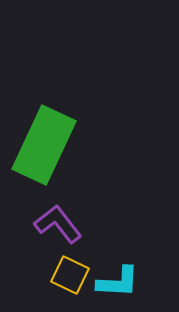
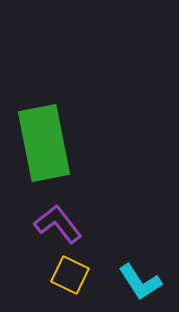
green rectangle: moved 2 px up; rotated 36 degrees counterclockwise
cyan L-shape: moved 22 px right; rotated 54 degrees clockwise
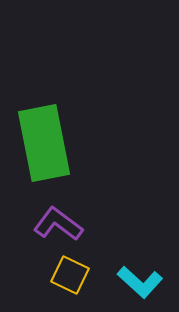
purple L-shape: rotated 15 degrees counterclockwise
cyan L-shape: rotated 15 degrees counterclockwise
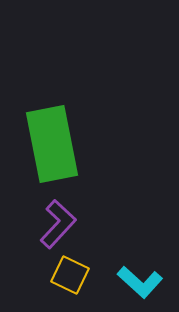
green rectangle: moved 8 px right, 1 px down
purple L-shape: rotated 96 degrees clockwise
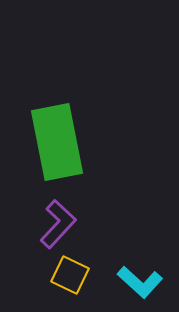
green rectangle: moved 5 px right, 2 px up
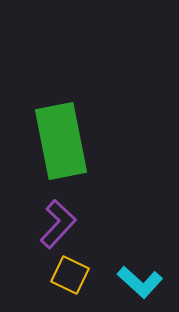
green rectangle: moved 4 px right, 1 px up
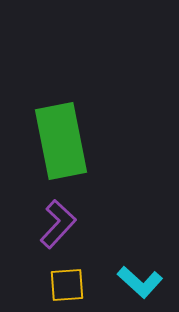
yellow square: moved 3 px left, 10 px down; rotated 30 degrees counterclockwise
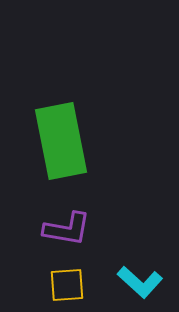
purple L-shape: moved 9 px right, 5 px down; rotated 57 degrees clockwise
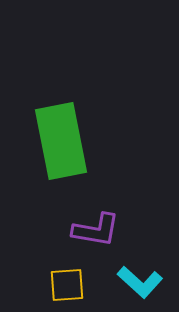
purple L-shape: moved 29 px right, 1 px down
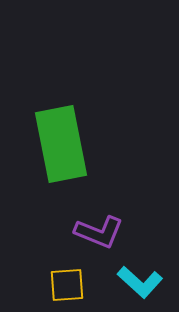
green rectangle: moved 3 px down
purple L-shape: moved 3 px right, 2 px down; rotated 12 degrees clockwise
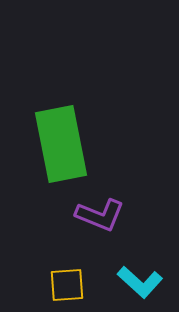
purple L-shape: moved 1 px right, 17 px up
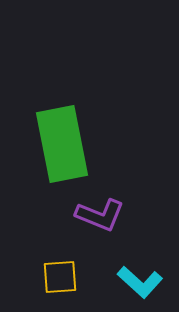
green rectangle: moved 1 px right
yellow square: moved 7 px left, 8 px up
